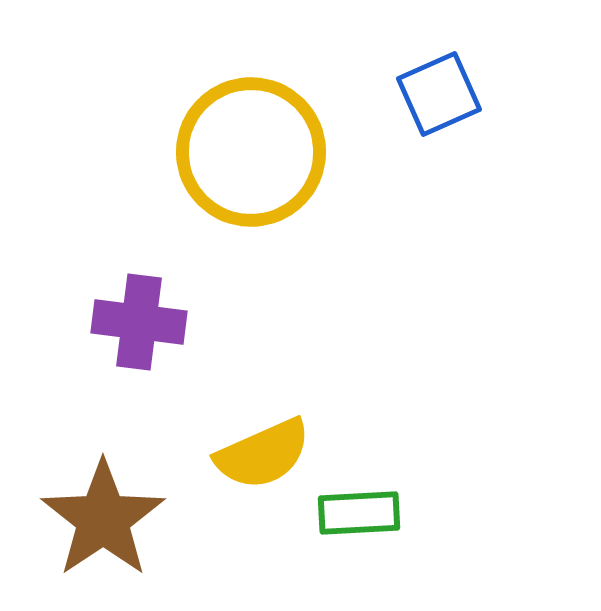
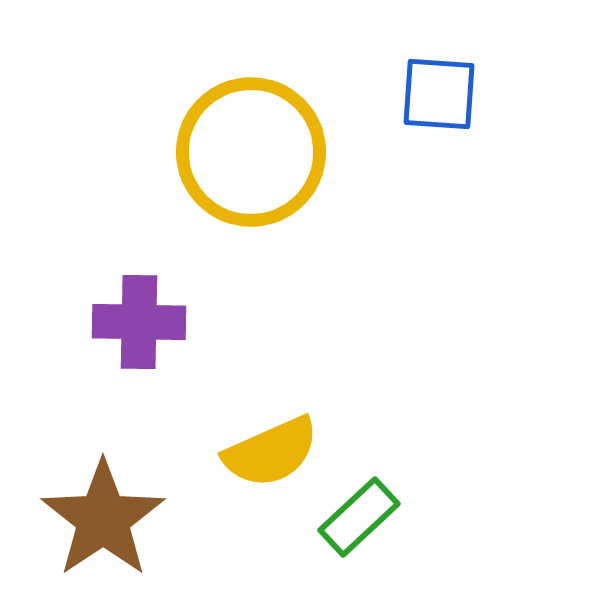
blue square: rotated 28 degrees clockwise
purple cross: rotated 6 degrees counterclockwise
yellow semicircle: moved 8 px right, 2 px up
green rectangle: moved 4 px down; rotated 40 degrees counterclockwise
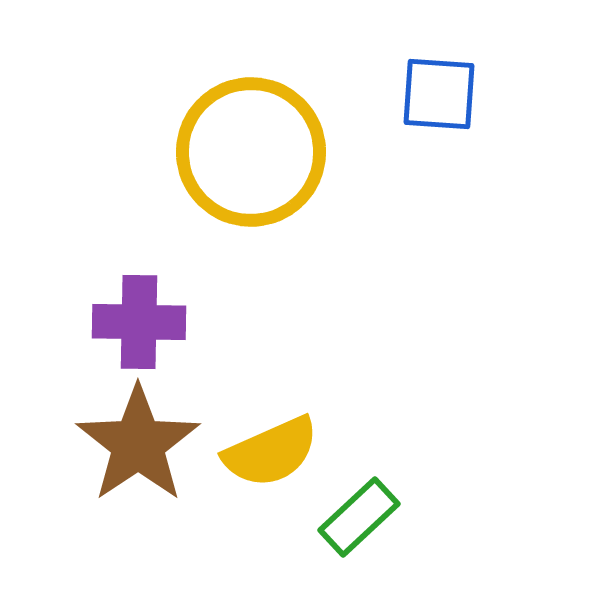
brown star: moved 35 px right, 75 px up
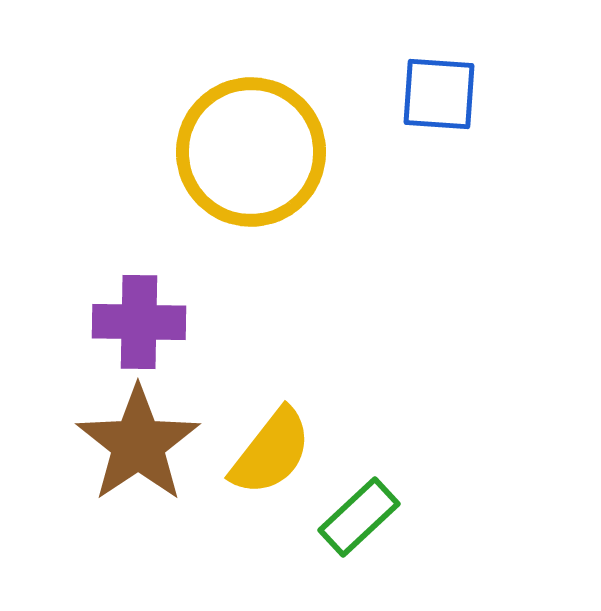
yellow semicircle: rotated 28 degrees counterclockwise
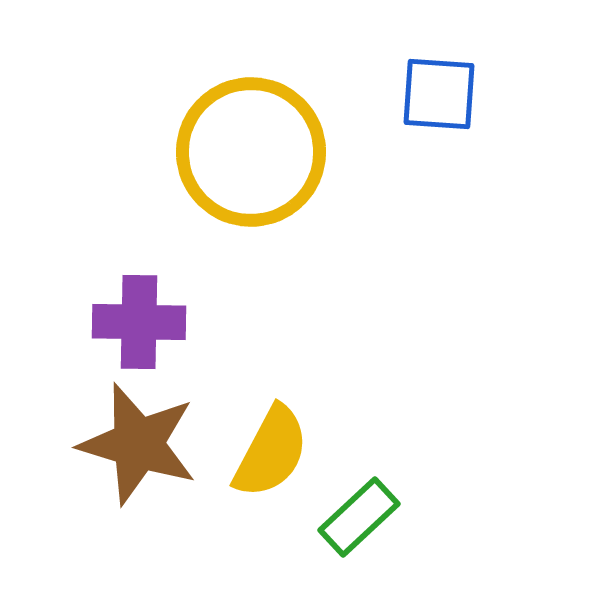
brown star: rotated 21 degrees counterclockwise
yellow semicircle: rotated 10 degrees counterclockwise
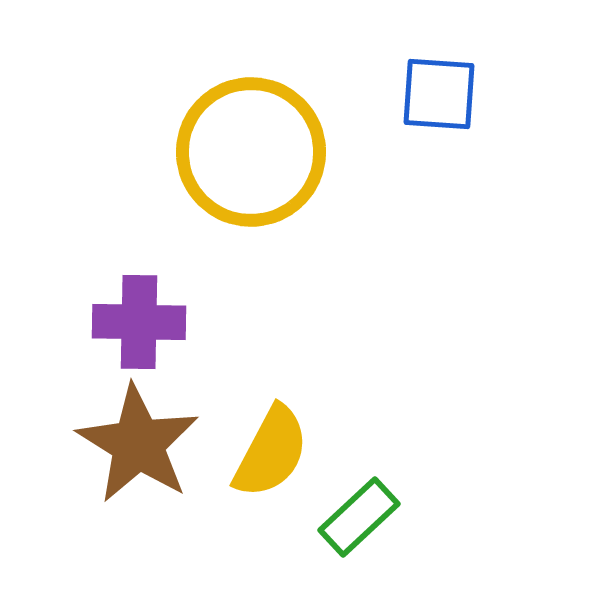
brown star: rotated 15 degrees clockwise
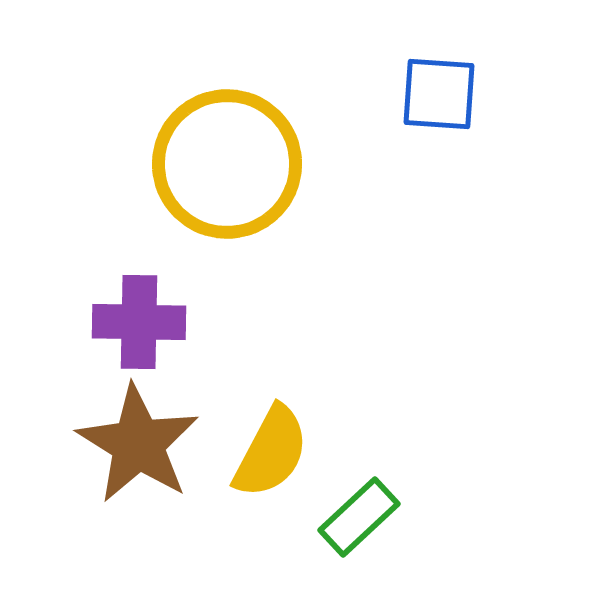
yellow circle: moved 24 px left, 12 px down
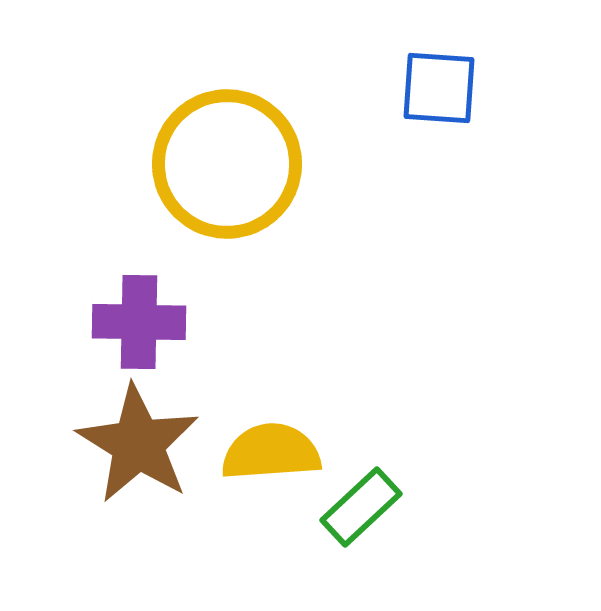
blue square: moved 6 px up
yellow semicircle: rotated 122 degrees counterclockwise
green rectangle: moved 2 px right, 10 px up
